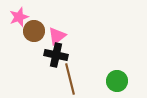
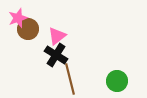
pink star: moved 1 px left, 1 px down
brown circle: moved 6 px left, 2 px up
black cross: rotated 20 degrees clockwise
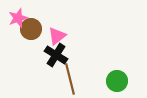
brown circle: moved 3 px right
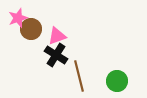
pink triangle: rotated 18 degrees clockwise
brown line: moved 9 px right, 3 px up
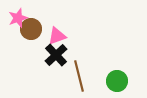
black cross: rotated 15 degrees clockwise
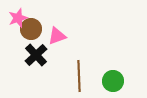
black cross: moved 20 px left
brown line: rotated 12 degrees clockwise
green circle: moved 4 px left
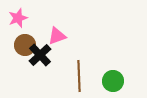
brown circle: moved 6 px left, 16 px down
black cross: moved 4 px right
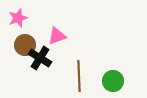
black cross: moved 3 px down; rotated 15 degrees counterclockwise
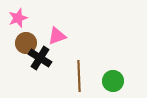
brown circle: moved 1 px right, 2 px up
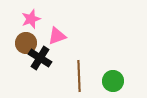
pink star: moved 13 px right, 1 px down
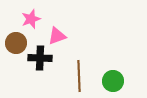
brown circle: moved 10 px left
black cross: rotated 30 degrees counterclockwise
